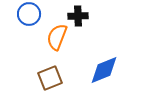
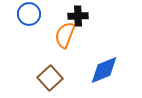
orange semicircle: moved 8 px right, 2 px up
brown square: rotated 20 degrees counterclockwise
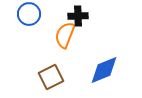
brown square: moved 1 px right, 1 px up; rotated 15 degrees clockwise
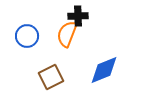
blue circle: moved 2 px left, 22 px down
orange semicircle: moved 2 px right, 1 px up
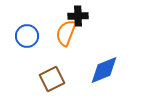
orange semicircle: moved 1 px left, 1 px up
brown square: moved 1 px right, 2 px down
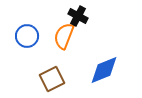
black cross: rotated 30 degrees clockwise
orange semicircle: moved 2 px left, 3 px down
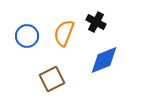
black cross: moved 18 px right, 6 px down
orange semicircle: moved 3 px up
blue diamond: moved 10 px up
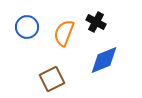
blue circle: moved 9 px up
